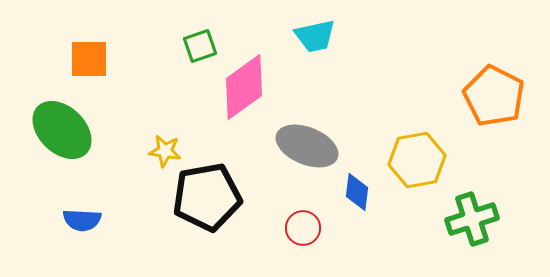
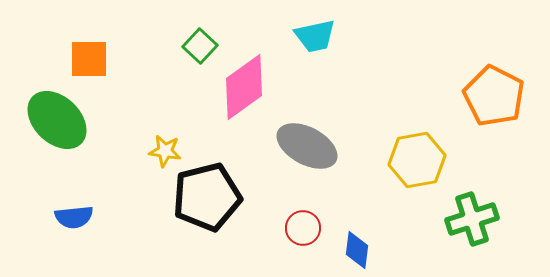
green square: rotated 28 degrees counterclockwise
green ellipse: moved 5 px left, 10 px up
gray ellipse: rotated 6 degrees clockwise
blue diamond: moved 58 px down
black pentagon: rotated 4 degrees counterclockwise
blue semicircle: moved 8 px left, 3 px up; rotated 9 degrees counterclockwise
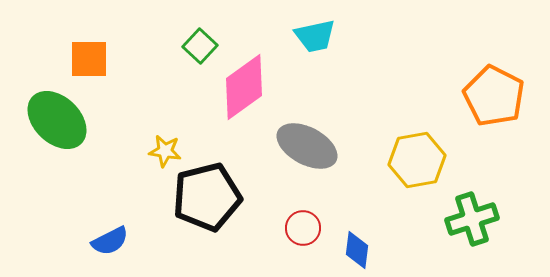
blue semicircle: moved 36 px right, 24 px down; rotated 21 degrees counterclockwise
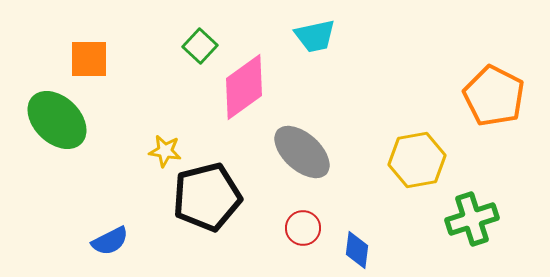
gray ellipse: moved 5 px left, 6 px down; rotated 14 degrees clockwise
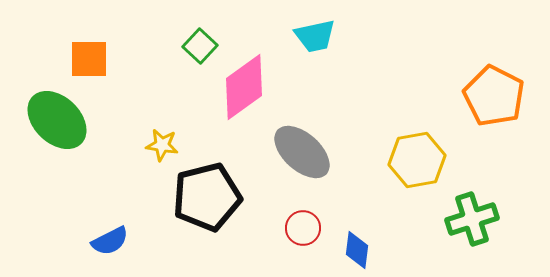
yellow star: moved 3 px left, 6 px up
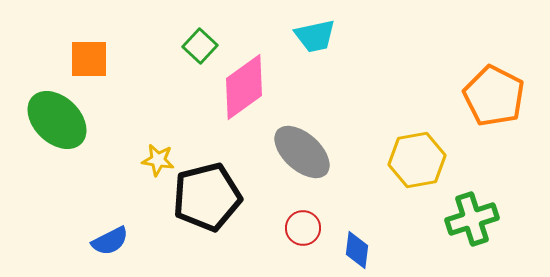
yellow star: moved 4 px left, 15 px down
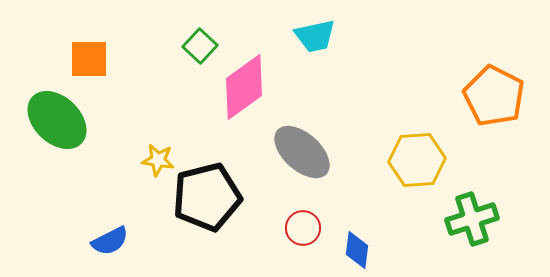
yellow hexagon: rotated 6 degrees clockwise
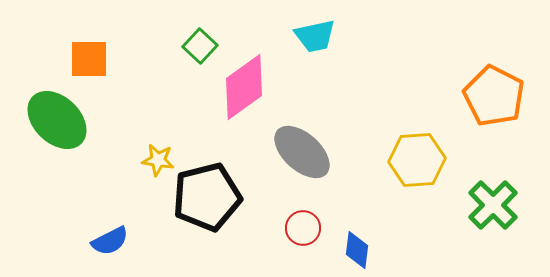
green cross: moved 21 px right, 14 px up; rotated 27 degrees counterclockwise
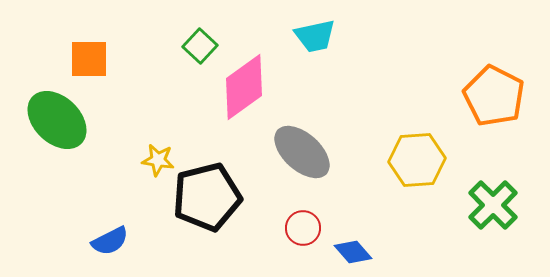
blue diamond: moved 4 px left, 2 px down; rotated 48 degrees counterclockwise
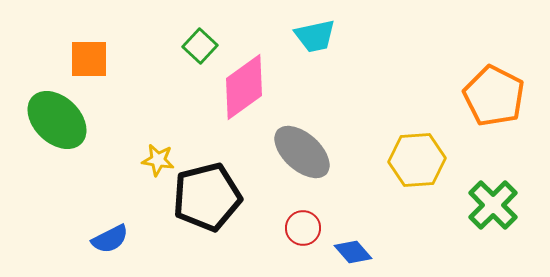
blue semicircle: moved 2 px up
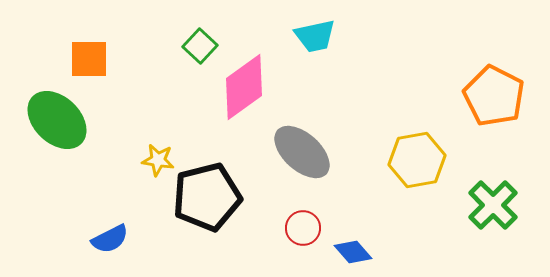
yellow hexagon: rotated 6 degrees counterclockwise
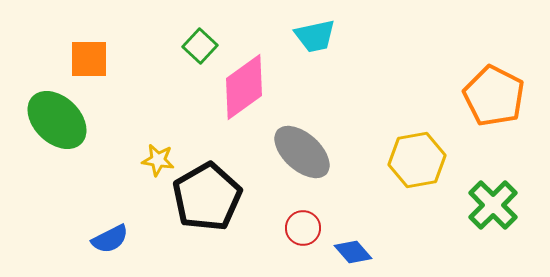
black pentagon: rotated 16 degrees counterclockwise
